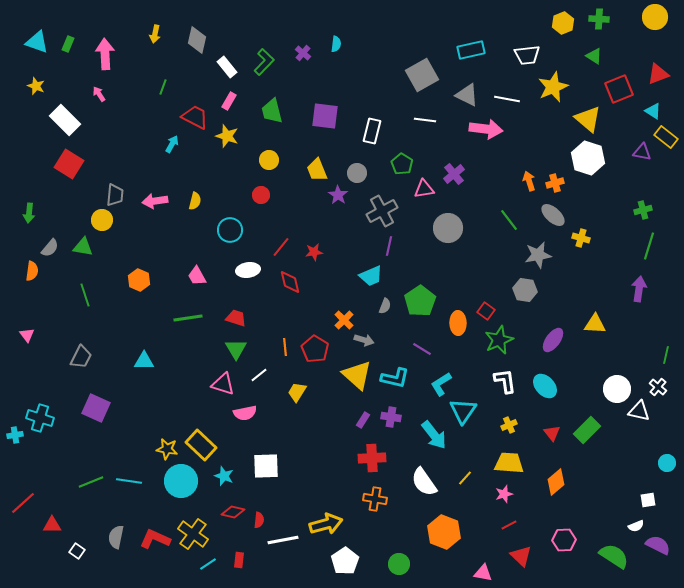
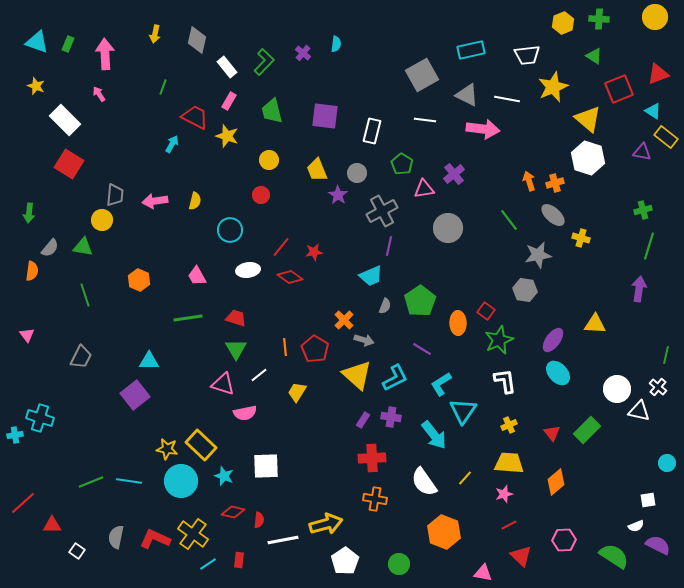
pink arrow at (486, 129): moved 3 px left
red diamond at (290, 282): moved 5 px up; rotated 40 degrees counterclockwise
cyan triangle at (144, 361): moved 5 px right
cyan L-shape at (395, 378): rotated 40 degrees counterclockwise
cyan ellipse at (545, 386): moved 13 px right, 13 px up
purple square at (96, 408): moved 39 px right, 13 px up; rotated 28 degrees clockwise
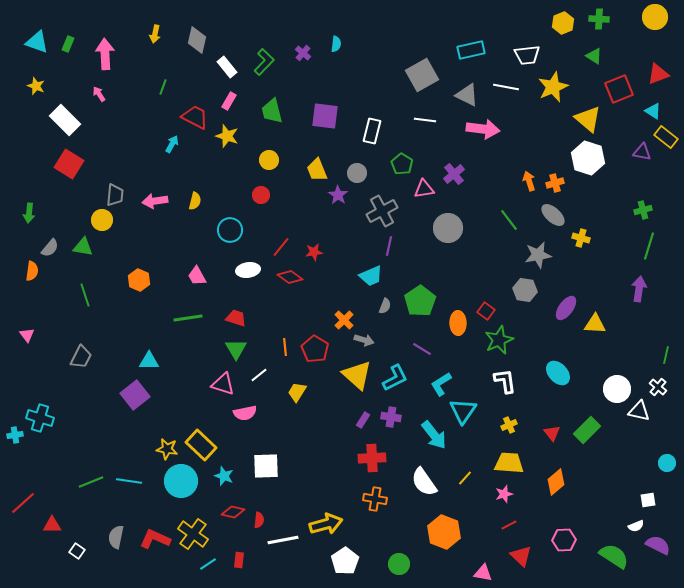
white line at (507, 99): moved 1 px left, 12 px up
purple ellipse at (553, 340): moved 13 px right, 32 px up
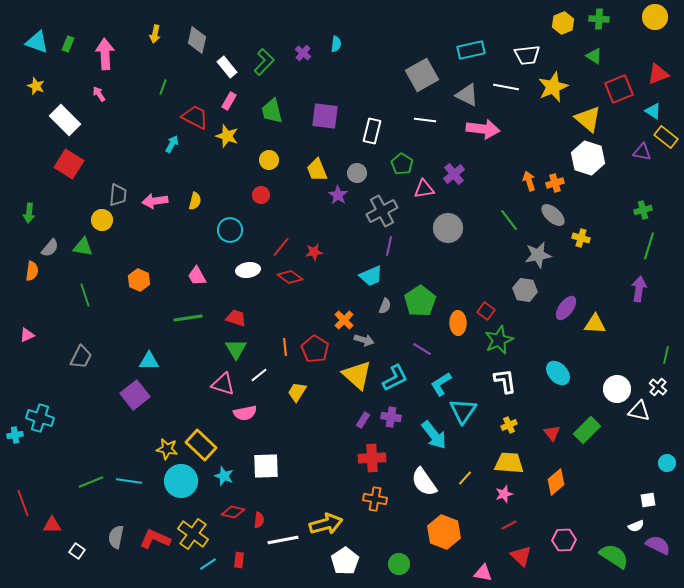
gray trapezoid at (115, 195): moved 3 px right
pink triangle at (27, 335): rotated 42 degrees clockwise
red line at (23, 503): rotated 68 degrees counterclockwise
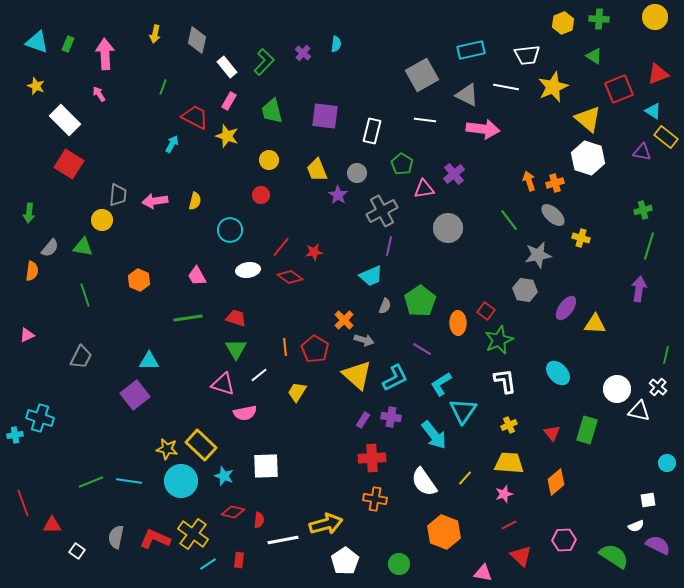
green rectangle at (587, 430): rotated 28 degrees counterclockwise
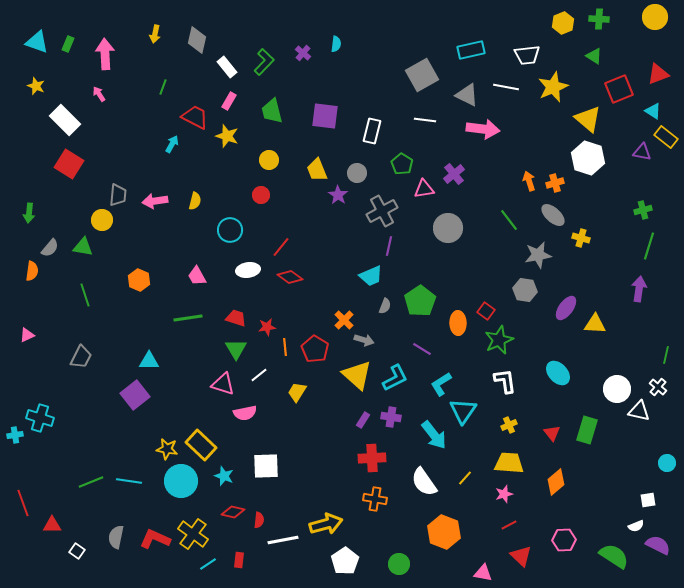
red star at (314, 252): moved 47 px left, 75 px down
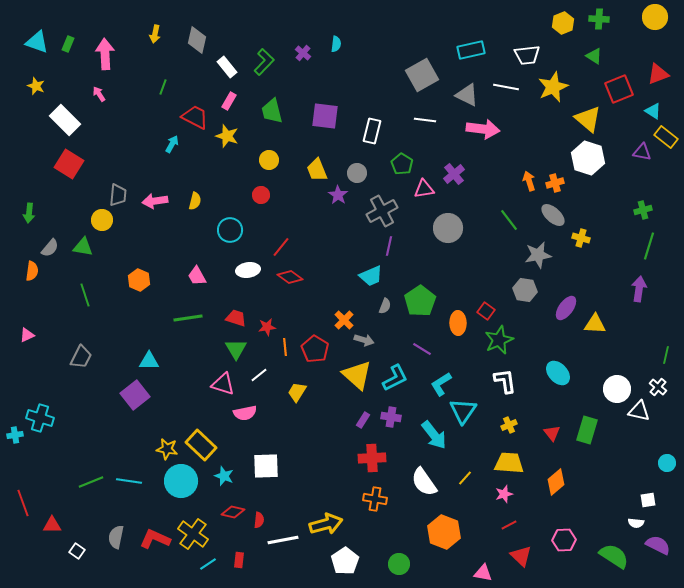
white semicircle at (636, 526): moved 3 px up; rotated 28 degrees clockwise
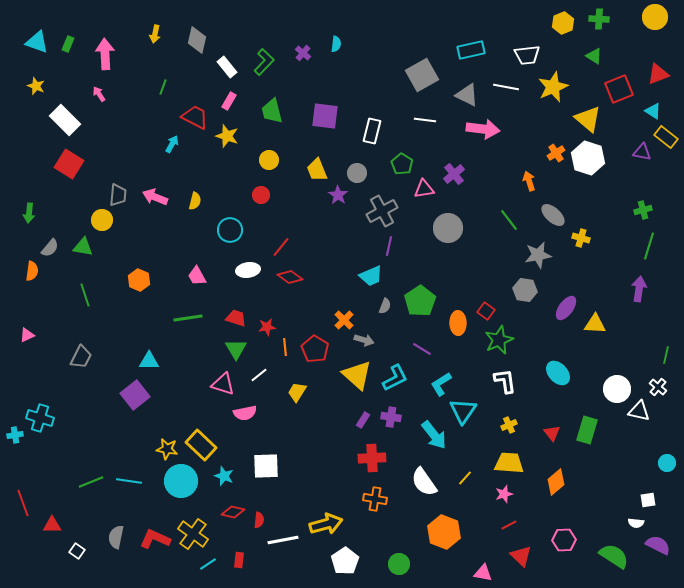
orange cross at (555, 183): moved 1 px right, 30 px up; rotated 18 degrees counterclockwise
pink arrow at (155, 201): moved 4 px up; rotated 30 degrees clockwise
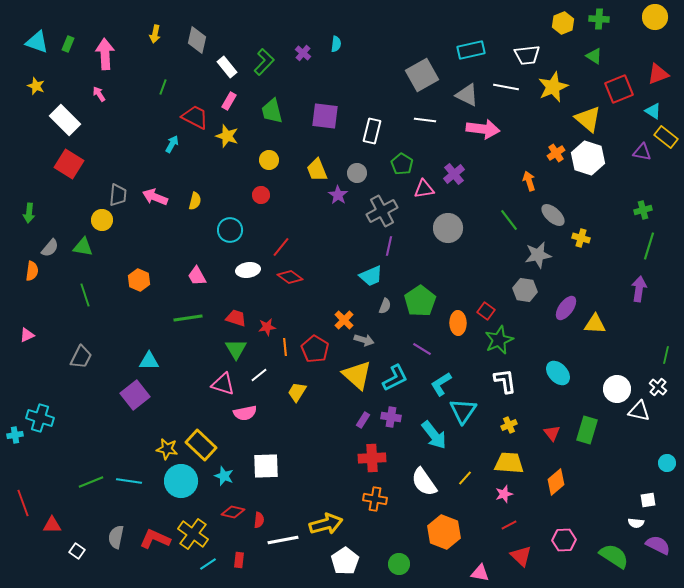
pink triangle at (483, 573): moved 3 px left
